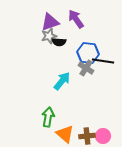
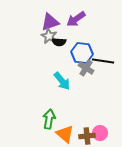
purple arrow: rotated 90 degrees counterclockwise
gray star: rotated 28 degrees counterclockwise
blue hexagon: moved 6 px left
cyan arrow: rotated 102 degrees clockwise
green arrow: moved 1 px right, 2 px down
pink circle: moved 3 px left, 3 px up
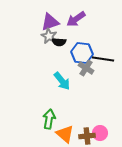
black line: moved 2 px up
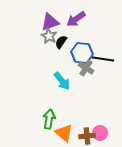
black semicircle: moved 2 px right; rotated 120 degrees clockwise
orange triangle: moved 1 px left, 1 px up
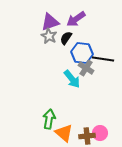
black semicircle: moved 5 px right, 4 px up
cyan arrow: moved 10 px right, 2 px up
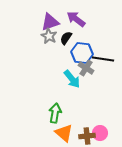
purple arrow: rotated 72 degrees clockwise
green arrow: moved 6 px right, 6 px up
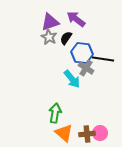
gray star: moved 1 px down
brown cross: moved 2 px up
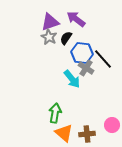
black line: rotated 40 degrees clockwise
pink circle: moved 12 px right, 8 px up
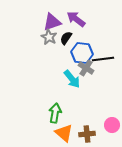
purple triangle: moved 2 px right
black line: rotated 55 degrees counterclockwise
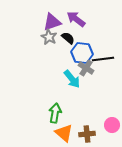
black semicircle: moved 2 px right; rotated 96 degrees clockwise
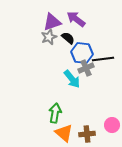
gray star: rotated 21 degrees clockwise
gray cross: rotated 35 degrees clockwise
